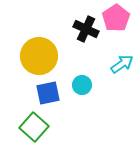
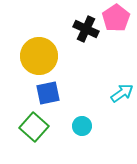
cyan arrow: moved 29 px down
cyan circle: moved 41 px down
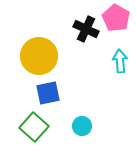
pink pentagon: rotated 8 degrees counterclockwise
cyan arrow: moved 2 px left, 32 px up; rotated 60 degrees counterclockwise
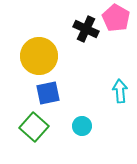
cyan arrow: moved 30 px down
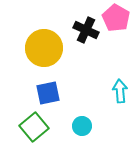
black cross: moved 1 px down
yellow circle: moved 5 px right, 8 px up
green square: rotated 8 degrees clockwise
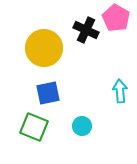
green square: rotated 28 degrees counterclockwise
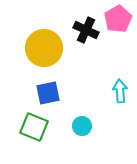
pink pentagon: moved 2 px right, 1 px down; rotated 12 degrees clockwise
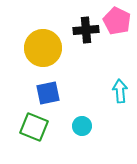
pink pentagon: moved 1 px left, 2 px down; rotated 16 degrees counterclockwise
black cross: rotated 30 degrees counterclockwise
yellow circle: moved 1 px left
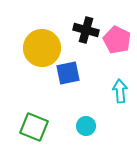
pink pentagon: moved 19 px down
black cross: rotated 20 degrees clockwise
yellow circle: moved 1 px left
blue square: moved 20 px right, 20 px up
cyan circle: moved 4 px right
